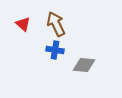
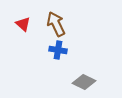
blue cross: moved 3 px right
gray diamond: moved 17 px down; rotated 20 degrees clockwise
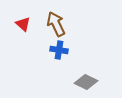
blue cross: moved 1 px right
gray diamond: moved 2 px right
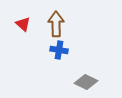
brown arrow: rotated 25 degrees clockwise
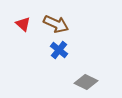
brown arrow: rotated 115 degrees clockwise
blue cross: rotated 30 degrees clockwise
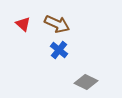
brown arrow: moved 1 px right
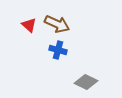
red triangle: moved 6 px right, 1 px down
blue cross: moved 1 px left; rotated 24 degrees counterclockwise
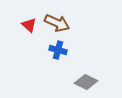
brown arrow: moved 1 px up
